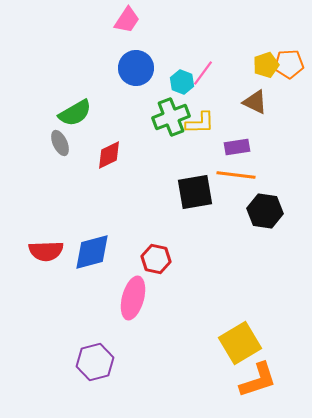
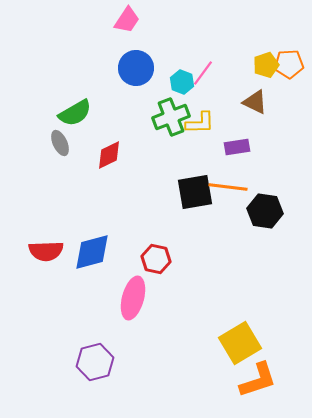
orange line: moved 8 px left, 12 px down
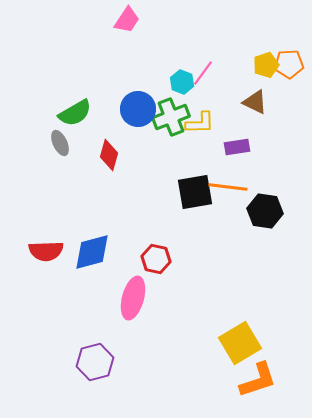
blue circle: moved 2 px right, 41 px down
red diamond: rotated 48 degrees counterclockwise
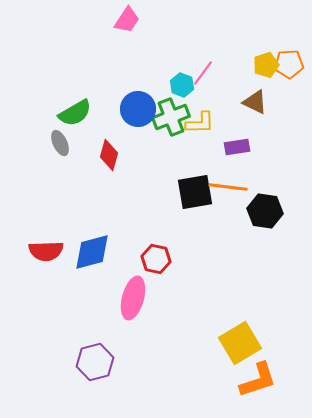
cyan hexagon: moved 3 px down
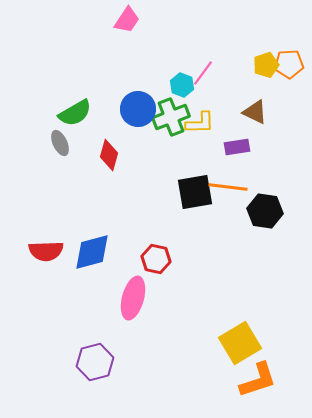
brown triangle: moved 10 px down
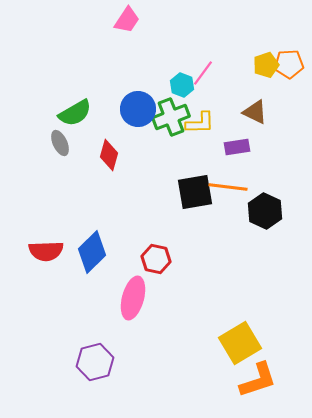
black hexagon: rotated 16 degrees clockwise
blue diamond: rotated 30 degrees counterclockwise
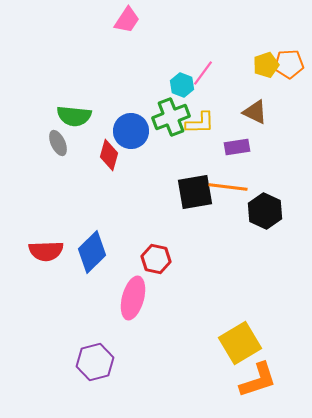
blue circle: moved 7 px left, 22 px down
green semicircle: moved 1 px left, 3 px down; rotated 36 degrees clockwise
gray ellipse: moved 2 px left
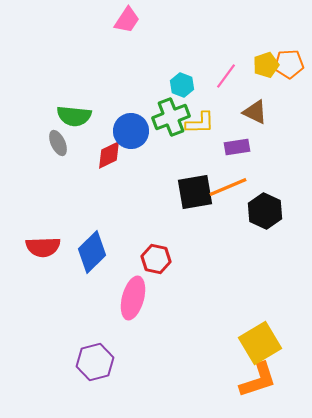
pink line: moved 23 px right, 3 px down
red diamond: rotated 48 degrees clockwise
orange line: rotated 30 degrees counterclockwise
red semicircle: moved 3 px left, 4 px up
yellow square: moved 20 px right
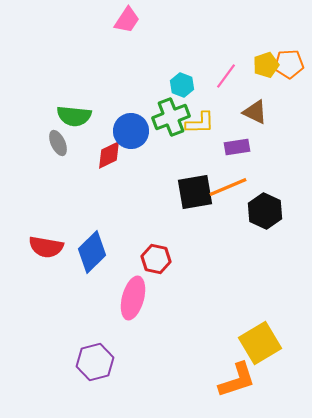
red semicircle: moved 3 px right; rotated 12 degrees clockwise
orange L-shape: moved 21 px left
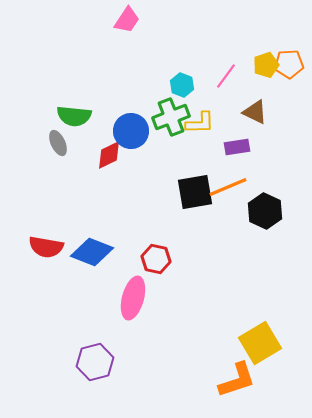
blue diamond: rotated 66 degrees clockwise
